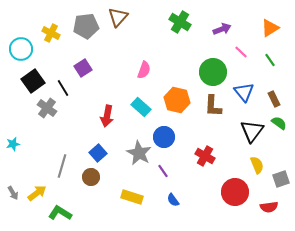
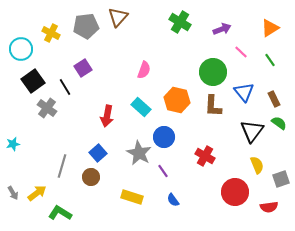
black line: moved 2 px right, 1 px up
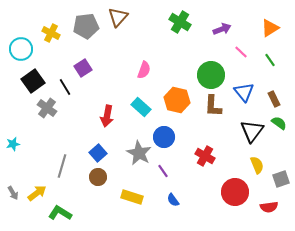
green circle: moved 2 px left, 3 px down
brown circle: moved 7 px right
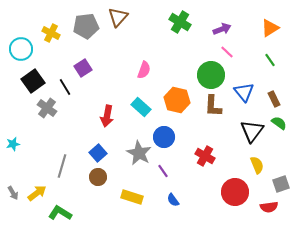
pink line: moved 14 px left
gray square: moved 5 px down
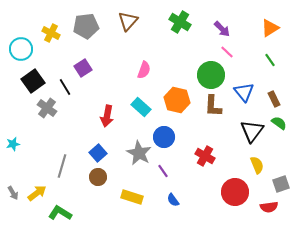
brown triangle: moved 10 px right, 4 px down
purple arrow: rotated 66 degrees clockwise
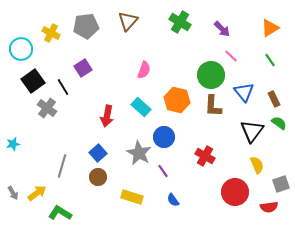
pink line: moved 4 px right, 4 px down
black line: moved 2 px left
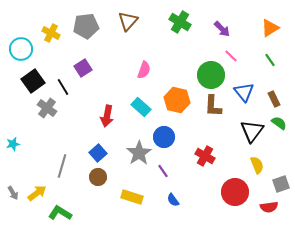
gray star: rotated 10 degrees clockwise
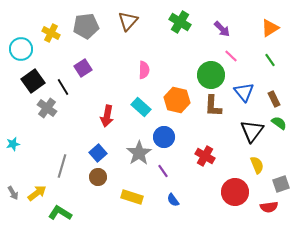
pink semicircle: rotated 18 degrees counterclockwise
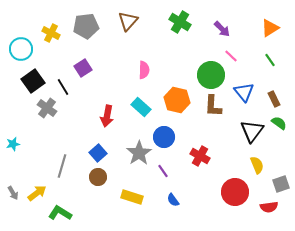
red cross: moved 5 px left
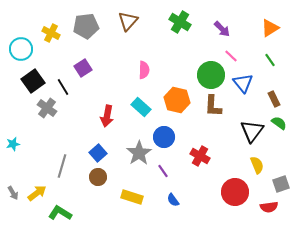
blue triangle: moved 1 px left, 9 px up
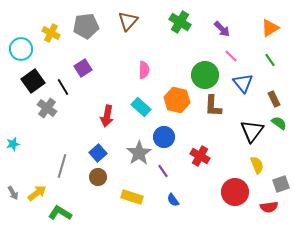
green circle: moved 6 px left
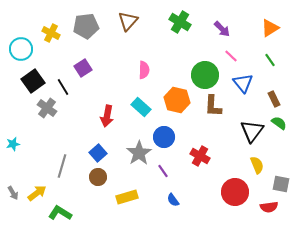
gray square: rotated 30 degrees clockwise
yellow rectangle: moved 5 px left; rotated 35 degrees counterclockwise
